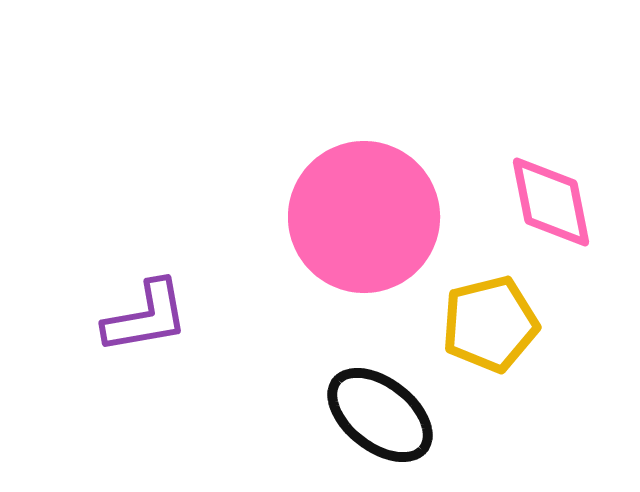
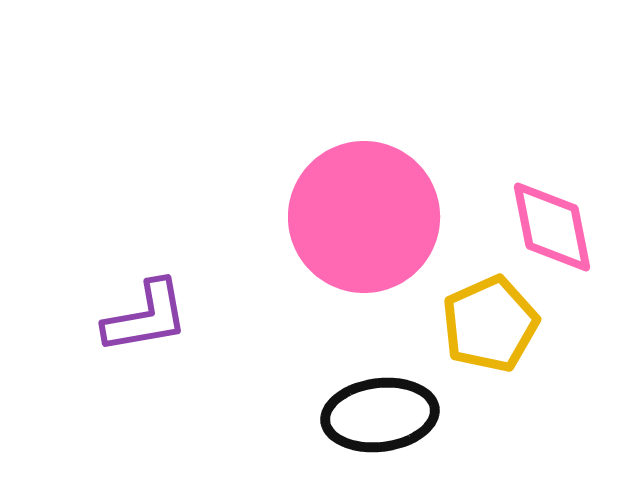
pink diamond: moved 1 px right, 25 px down
yellow pentagon: rotated 10 degrees counterclockwise
black ellipse: rotated 45 degrees counterclockwise
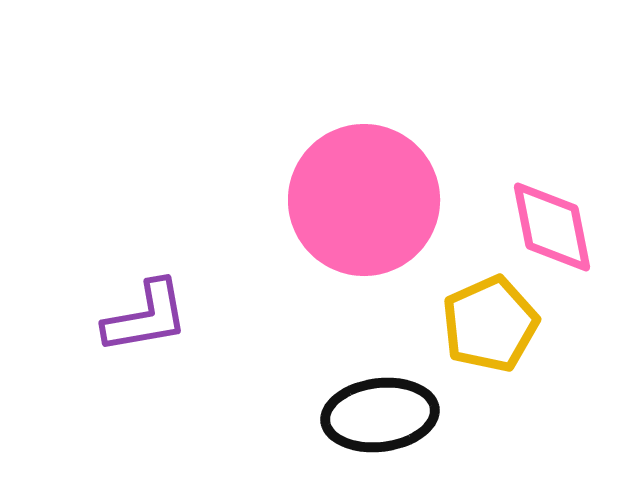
pink circle: moved 17 px up
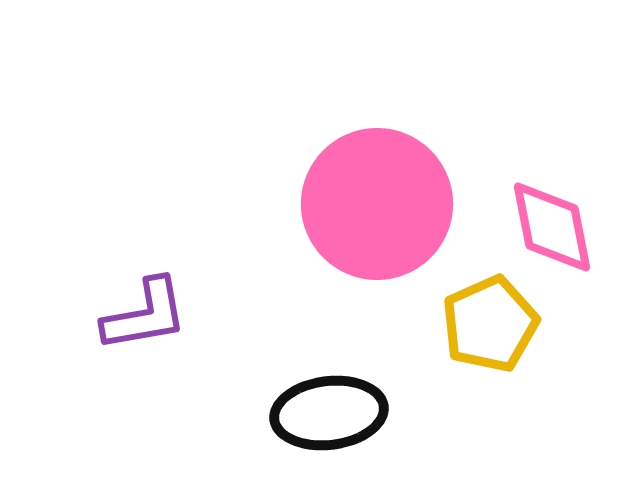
pink circle: moved 13 px right, 4 px down
purple L-shape: moved 1 px left, 2 px up
black ellipse: moved 51 px left, 2 px up
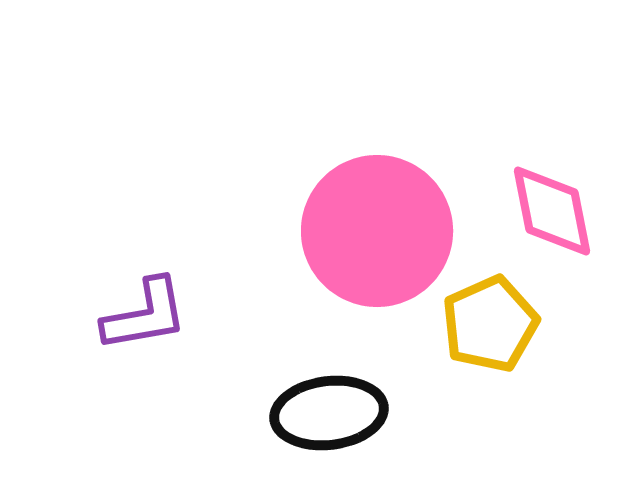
pink circle: moved 27 px down
pink diamond: moved 16 px up
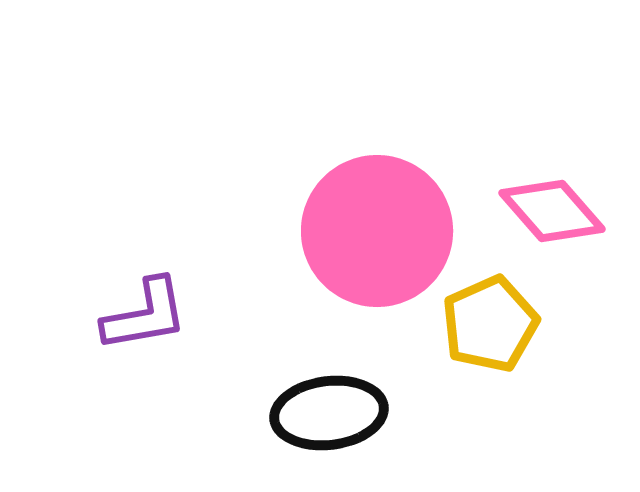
pink diamond: rotated 30 degrees counterclockwise
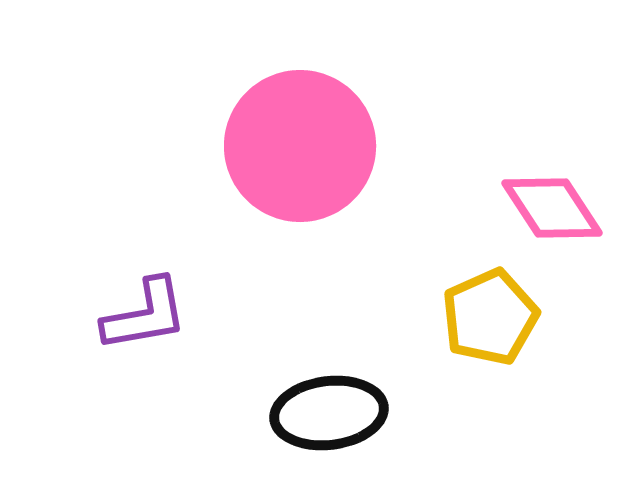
pink diamond: moved 3 px up; rotated 8 degrees clockwise
pink circle: moved 77 px left, 85 px up
yellow pentagon: moved 7 px up
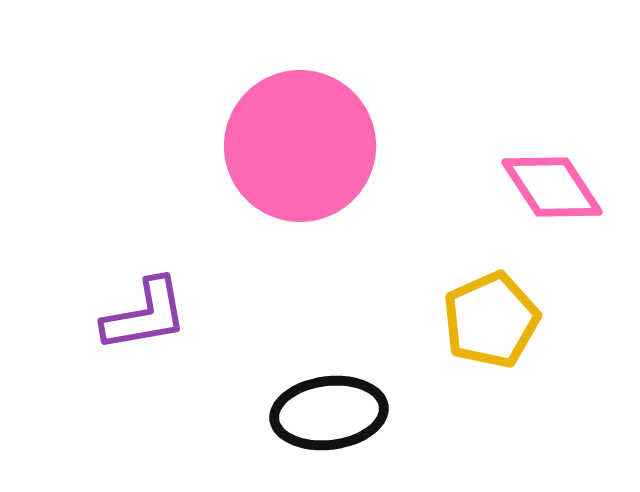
pink diamond: moved 21 px up
yellow pentagon: moved 1 px right, 3 px down
